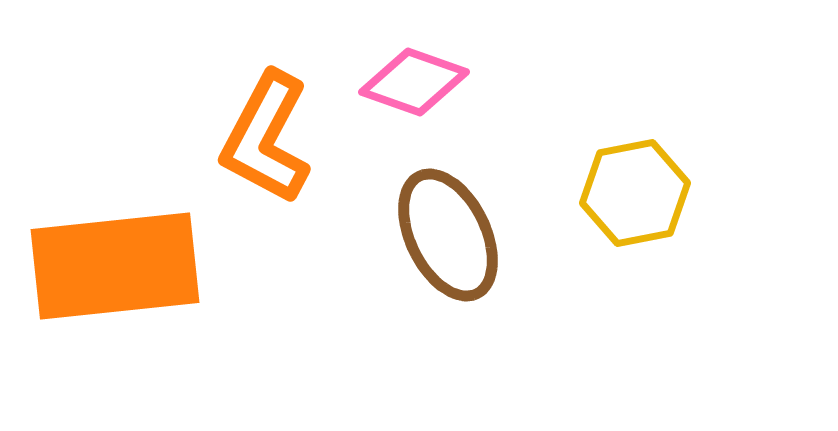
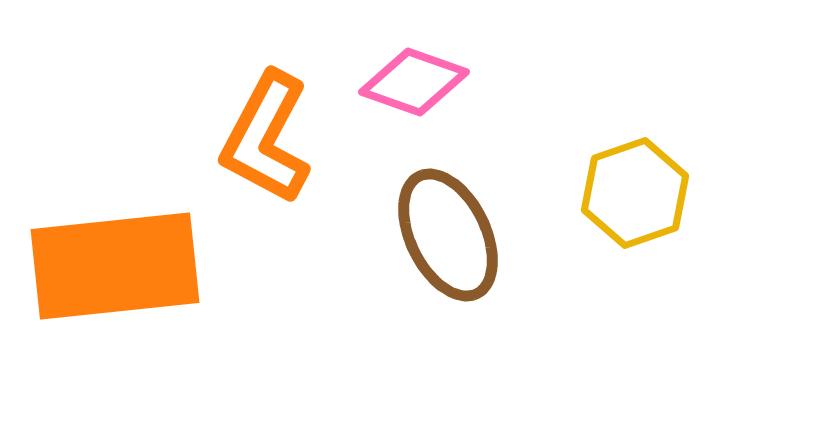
yellow hexagon: rotated 8 degrees counterclockwise
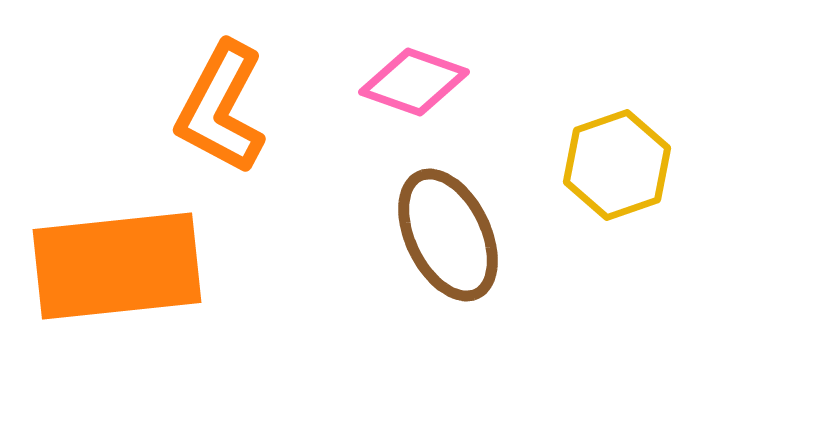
orange L-shape: moved 45 px left, 30 px up
yellow hexagon: moved 18 px left, 28 px up
orange rectangle: moved 2 px right
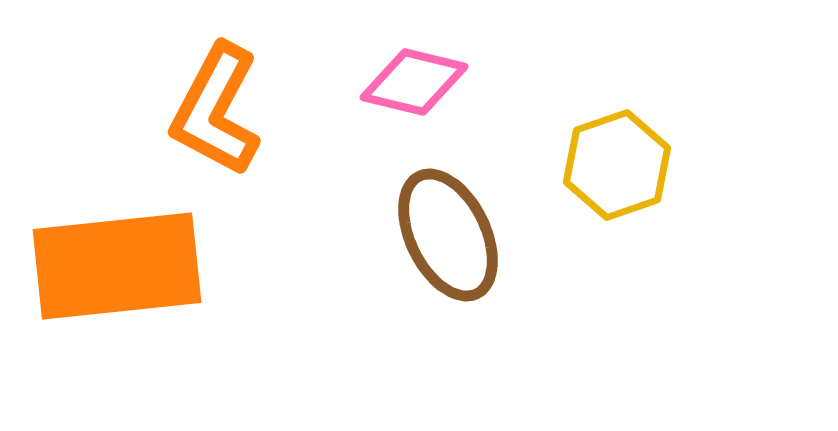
pink diamond: rotated 6 degrees counterclockwise
orange L-shape: moved 5 px left, 2 px down
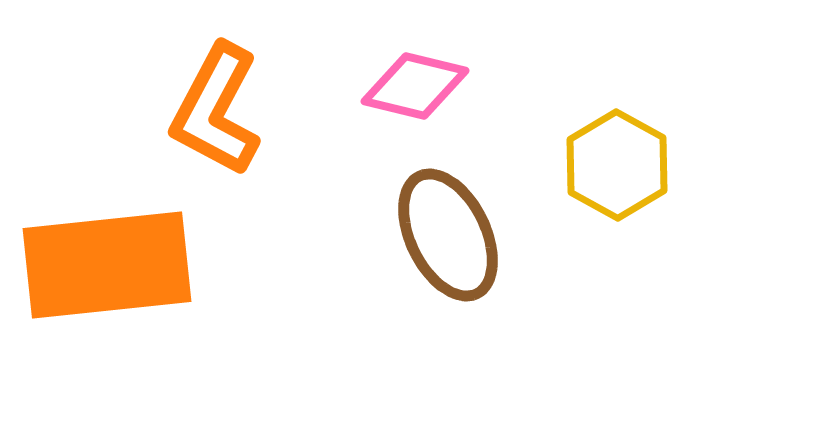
pink diamond: moved 1 px right, 4 px down
yellow hexagon: rotated 12 degrees counterclockwise
orange rectangle: moved 10 px left, 1 px up
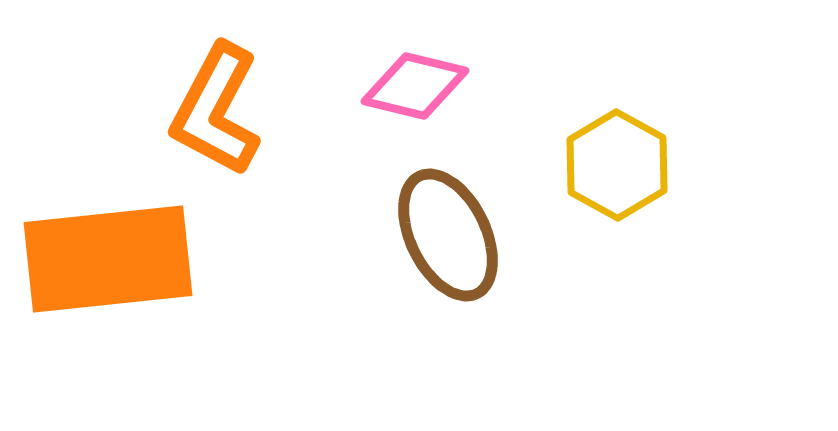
orange rectangle: moved 1 px right, 6 px up
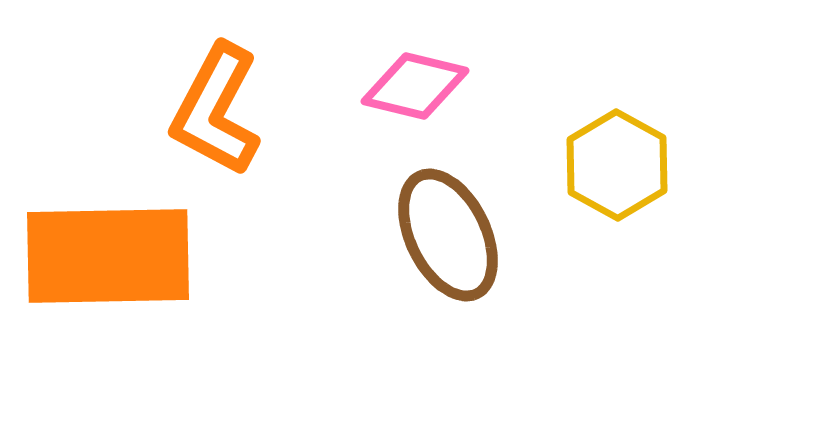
orange rectangle: moved 3 px up; rotated 5 degrees clockwise
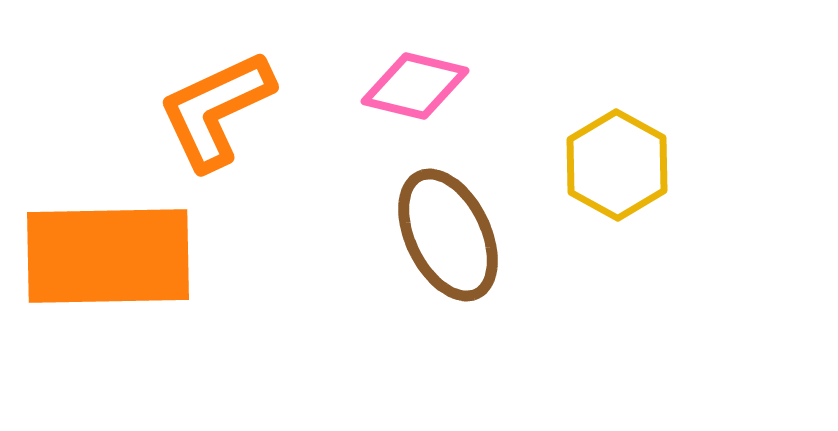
orange L-shape: rotated 37 degrees clockwise
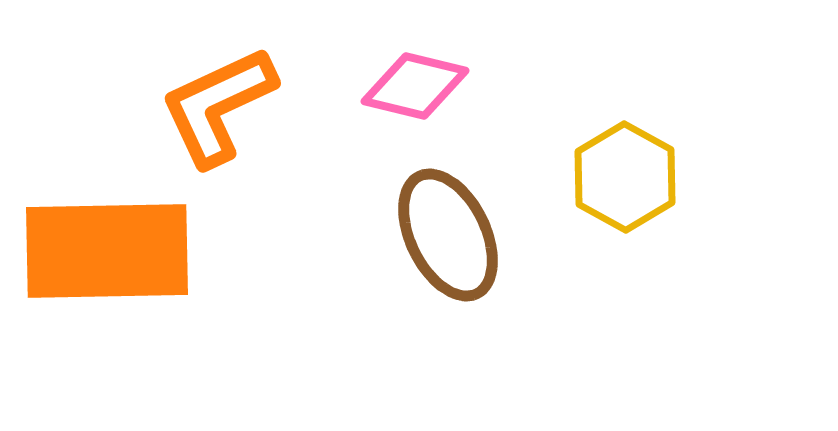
orange L-shape: moved 2 px right, 4 px up
yellow hexagon: moved 8 px right, 12 px down
orange rectangle: moved 1 px left, 5 px up
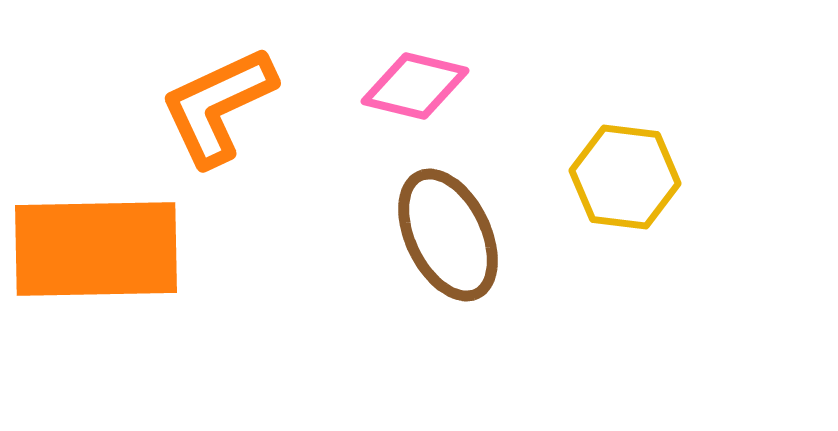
yellow hexagon: rotated 22 degrees counterclockwise
orange rectangle: moved 11 px left, 2 px up
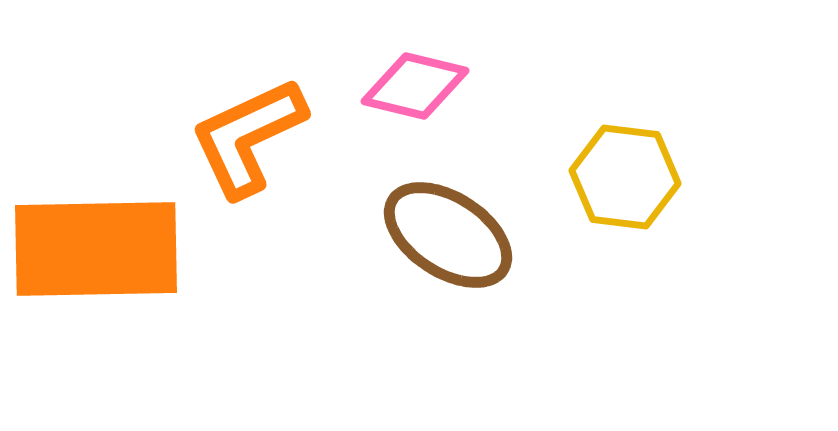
orange L-shape: moved 30 px right, 31 px down
brown ellipse: rotated 31 degrees counterclockwise
